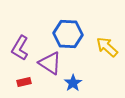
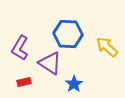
blue star: moved 1 px right, 1 px down
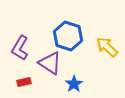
blue hexagon: moved 2 px down; rotated 16 degrees clockwise
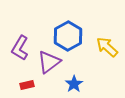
blue hexagon: rotated 12 degrees clockwise
purple triangle: moved 1 px left, 1 px up; rotated 50 degrees clockwise
red rectangle: moved 3 px right, 3 px down
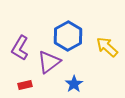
red rectangle: moved 2 px left
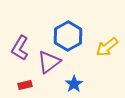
yellow arrow: rotated 80 degrees counterclockwise
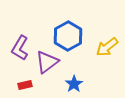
purple triangle: moved 2 px left
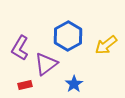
yellow arrow: moved 1 px left, 2 px up
purple triangle: moved 1 px left, 2 px down
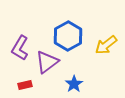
purple triangle: moved 1 px right, 2 px up
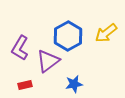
yellow arrow: moved 12 px up
purple triangle: moved 1 px right, 1 px up
blue star: rotated 24 degrees clockwise
